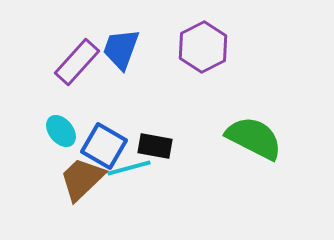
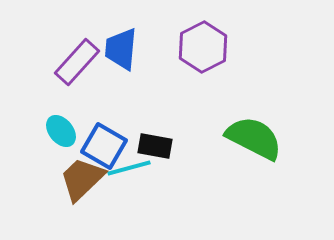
blue trapezoid: rotated 15 degrees counterclockwise
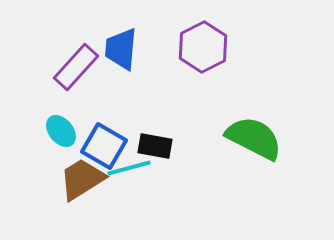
purple rectangle: moved 1 px left, 5 px down
brown trapezoid: rotated 12 degrees clockwise
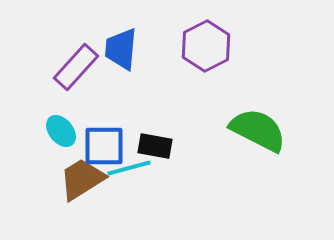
purple hexagon: moved 3 px right, 1 px up
green semicircle: moved 4 px right, 8 px up
blue square: rotated 30 degrees counterclockwise
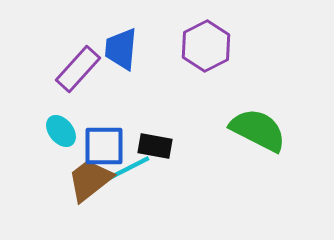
purple rectangle: moved 2 px right, 2 px down
cyan line: rotated 12 degrees counterclockwise
brown trapezoid: moved 8 px right, 1 px down; rotated 6 degrees counterclockwise
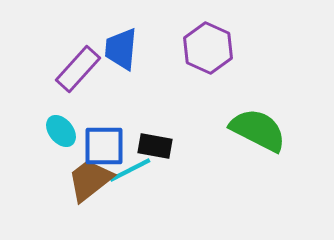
purple hexagon: moved 2 px right, 2 px down; rotated 9 degrees counterclockwise
cyan line: moved 1 px right, 2 px down
